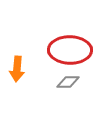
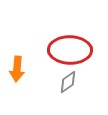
gray diamond: rotated 35 degrees counterclockwise
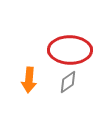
orange arrow: moved 12 px right, 11 px down
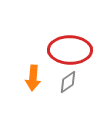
orange arrow: moved 4 px right, 2 px up
